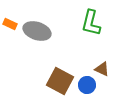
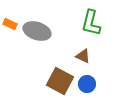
brown triangle: moved 19 px left, 13 px up
blue circle: moved 1 px up
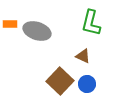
orange rectangle: rotated 24 degrees counterclockwise
brown square: rotated 16 degrees clockwise
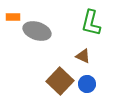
orange rectangle: moved 3 px right, 7 px up
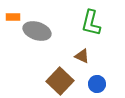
brown triangle: moved 1 px left
blue circle: moved 10 px right
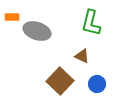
orange rectangle: moved 1 px left
